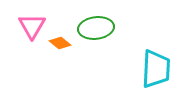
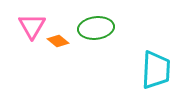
orange diamond: moved 2 px left, 2 px up
cyan trapezoid: moved 1 px down
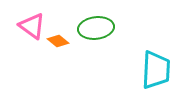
pink triangle: rotated 24 degrees counterclockwise
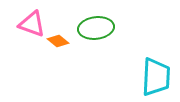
pink triangle: moved 2 px up; rotated 16 degrees counterclockwise
cyan trapezoid: moved 7 px down
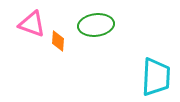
green ellipse: moved 3 px up
orange diamond: rotated 55 degrees clockwise
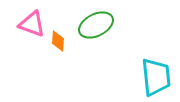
green ellipse: rotated 20 degrees counterclockwise
cyan trapezoid: rotated 9 degrees counterclockwise
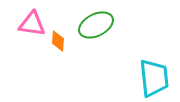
pink triangle: rotated 12 degrees counterclockwise
cyan trapezoid: moved 2 px left, 1 px down
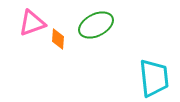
pink triangle: moved 1 px up; rotated 28 degrees counterclockwise
orange diamond: moved 2 px up
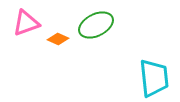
pink triangle: moved 6 px left
orange diamond: rotated 70 degrees counterclockwise
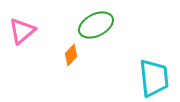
pink triangle: moved 4 px left, 8 px down; rotated 20 degrees counterclockwise
orange diamond: moved 13 px right, 16 px down; rotated 70 degrees counterclockwise
